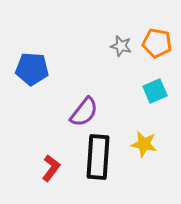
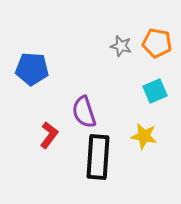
purple semicircle: rotated 124 degrees clockwise
yellow star: moved 8 px up
red L-shape: moved 2 px left, 33 px up
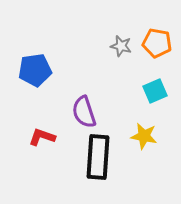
blue pentagon: moved 3 px right, 1 px down; rotated 12 degrees counterclockwise
red L-shape: moved 7 px left, 2 px down; rotated 108 degrees counterclockwise
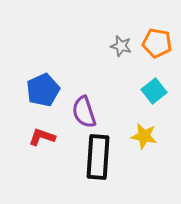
blue pentagon: moved 8 px right, 20 px down; rotated 16 degrees counterclockwise
cyan square: moved 1 px left; rotated 15 degrees counterclockwise
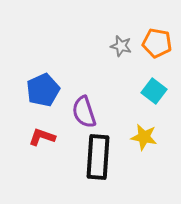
cyan square: rotated 15 degrees counterclockwise
yellow star: moved 1 px down
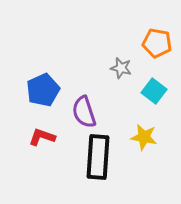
gray star: moved 22 px down
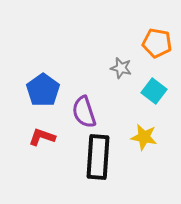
blue pentagon: rotated 12 degrees counterclockwise
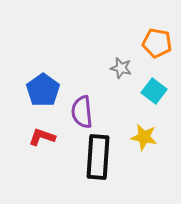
purple semicircle: moved 2 px left; rotated 12 degrees clockwise
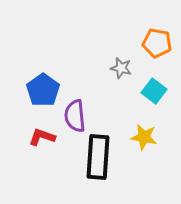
purple semicircle: moved 7 px left, 4 px down
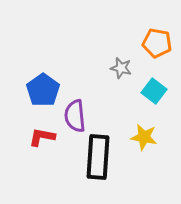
red L-shape: rotated 8 degrees counterclockwise
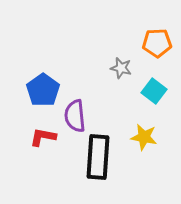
orange pentagon: rotated 12 degrees counterclockwise
red L-shape: moved 1 px right
